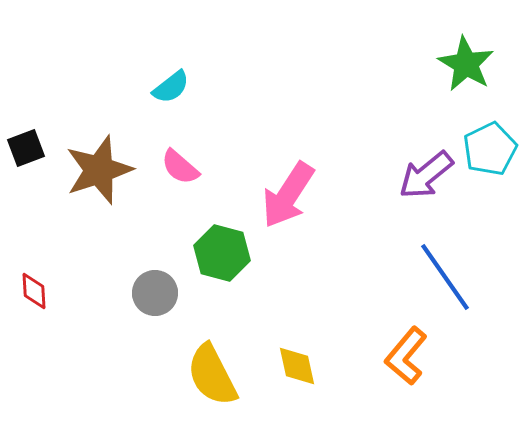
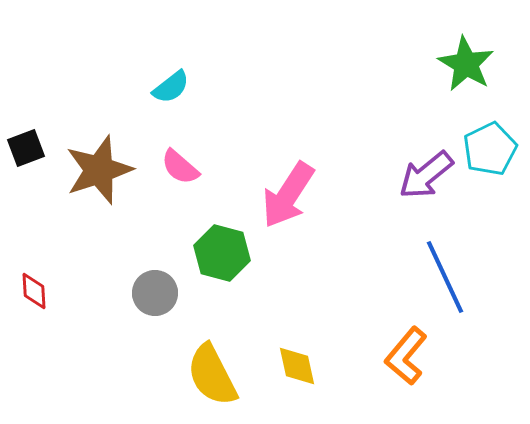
blue line: rotated 10 degrees clockwise
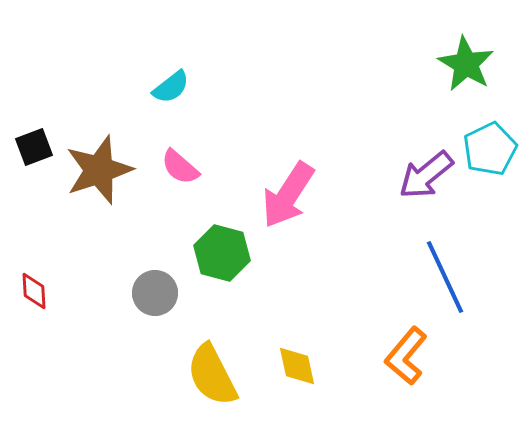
black square: moved 8 px right, 1 px up
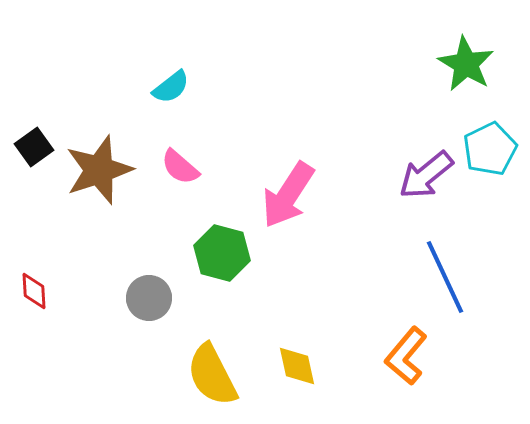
black square: rotated 15 degrees counterclockwise
gray circle: moved 6 px left, 5 px down
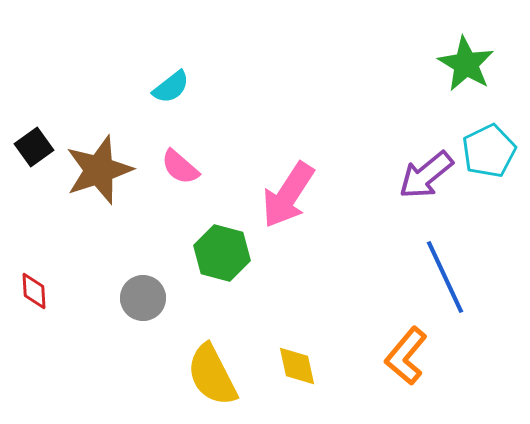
cyan pentagon: moved 1 px left, 2 px down
gray circle: moved 6 px left
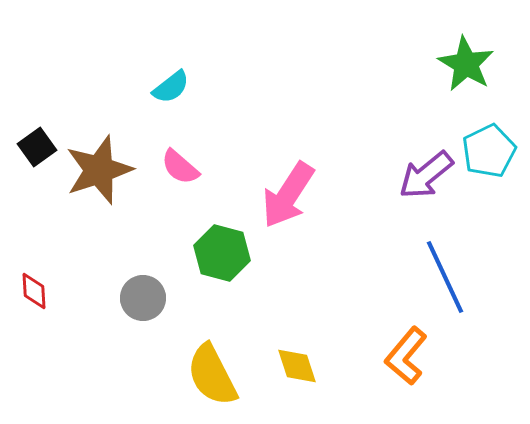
black square: moved 3 px right
yellow diamond: rotated 6 degrees counterclockwise
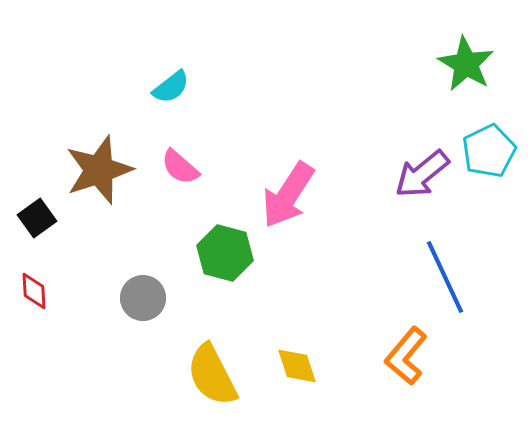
black square: moved 71 px down
purple arrow: moved 4 px left, 1 px up
green hexagon: moved 3 px right
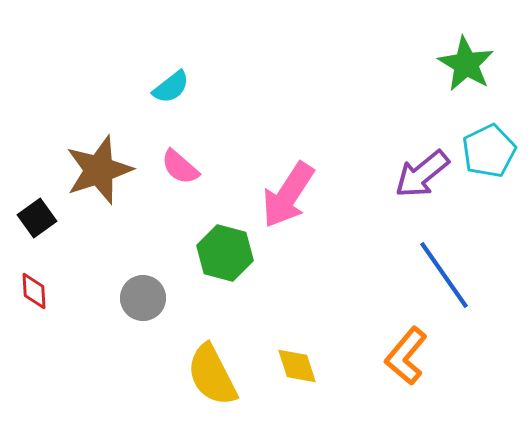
blue line: moved 1 px left, 2 px up; rotated 10 degrees counterclockwise
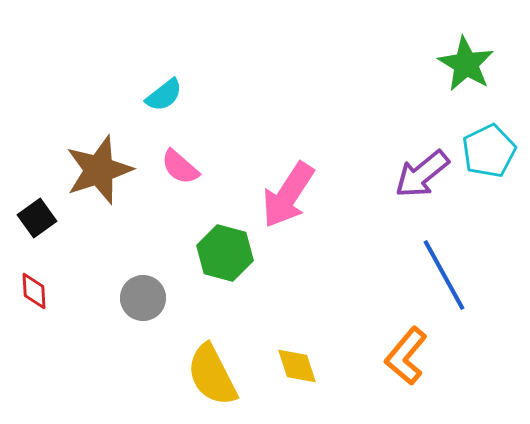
cyan semicircle: moved 7 px left, 8 px down
blue line: rotated 6 degrees clockwise
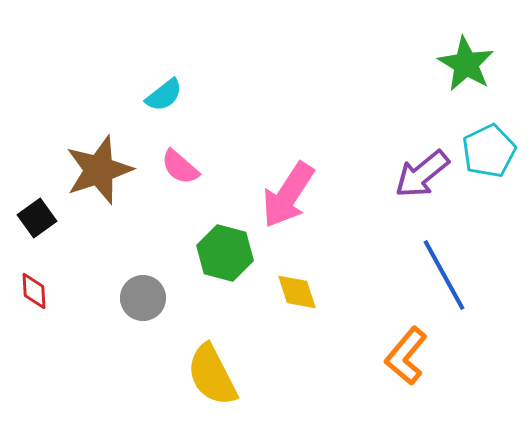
yellow diamond: moved 74 px up
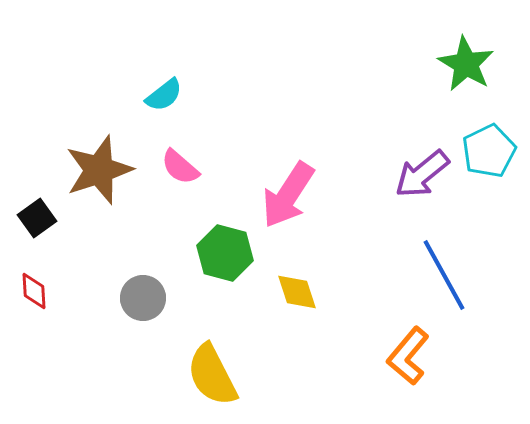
orange L-shape: moved 2 px right
